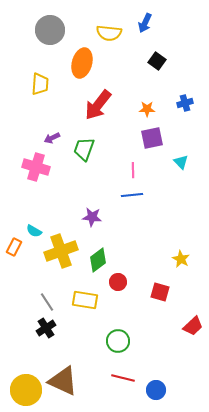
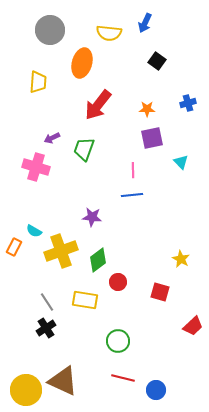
yellow trapezoid: moved 2 px left, 2 px up
blue cross: moved 3 px right
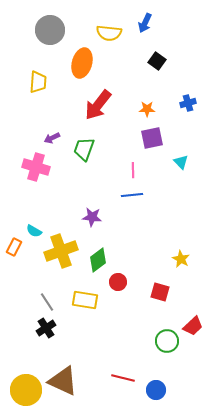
green circle: moved 49 px right
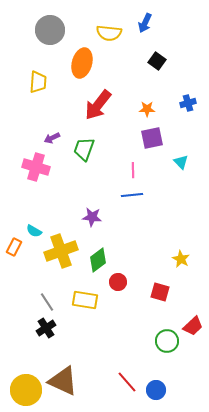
red line: moved 4 px right, 4 px down; rotated 35 degrees clockwise
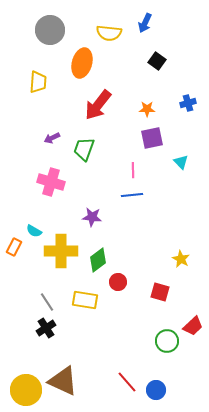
pink cross: moved 15 px right, 15 px down
yellow cross: rotated 20 degrees clockwise
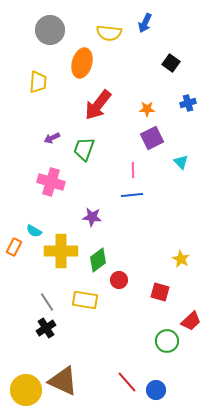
black square: moved 14 px right, 2 px down
purple square: rotated 15 degrees counterclockwise
red circle: moved 1 px right, 2 px up
red trapezoid: moved 2 px left, 5 px up
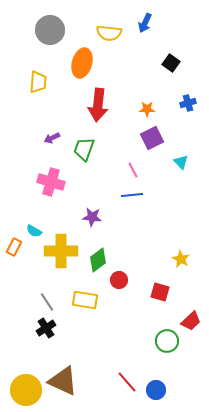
red arrow: rotated 32 degrees counterclockwise
pink line: rotated 28 degrees counterclockwise
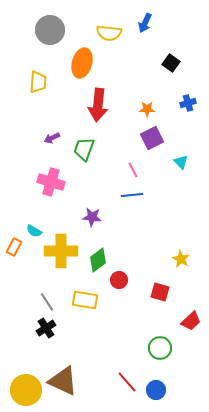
green circle: moved 7 px left, 7 px down
